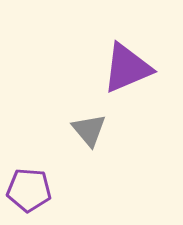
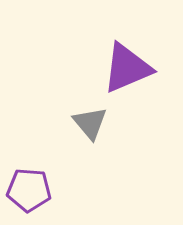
gray triangle: moved 1 px right, 7 px up
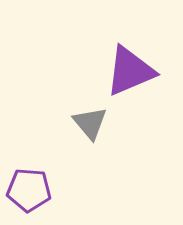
purple triangle: moved 3 px right, 3 px down
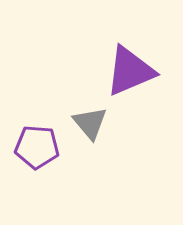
purple pentagon: moved 8 px right, 43 px up
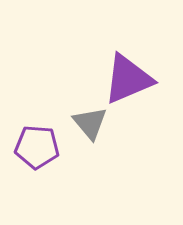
purple triangle: moved 2 px left, 8 px down
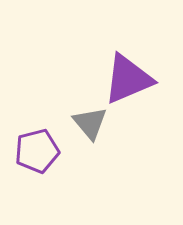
purple pentagon: moved 4 px down; rotated 18 degrees counterclockwise
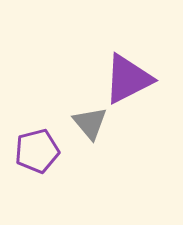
purple triangle: rotated 4 degrees counterclockwise
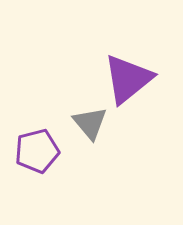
purple triangle: rotated 12 degrees counterclockwise
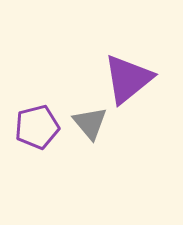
purple pentagon: moved 24 px up
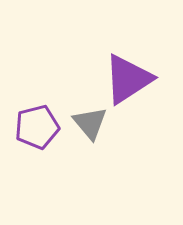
purple triangle: rotated 6 degrees clockwise
